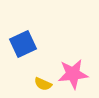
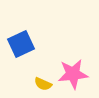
blue square: moved 2 px left
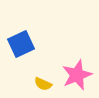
pink star: moved 4 px right, 1 px down; rotated 16 degrees counterclockwise
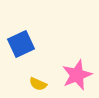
yellow semicircle: moved 5 px left
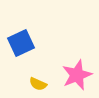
blue square: moved 1 px up
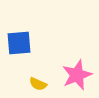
blue square: moved 2 px left; rotated 20 degrees clockwise
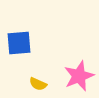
pink star: moved 2 px right, 1 px down
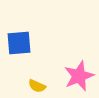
yellow semicircle: moved 1 px left, 2 px down
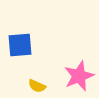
blue square: moved 1 px right, 2 px down
